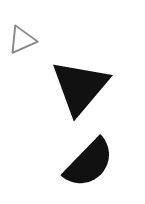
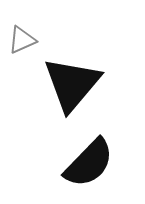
black triangle: moved 8 px left, 3 px up
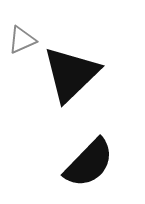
black triangle: moved 1 px left, 10 px up; rotated 6 degrees clockwise
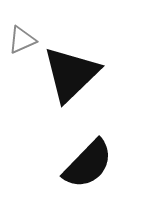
black semicircle: moved 1 px left, 1 px down
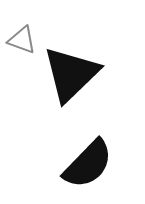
gray triangle: rotated 44 degrees clockwise
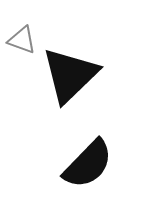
black triangle: moved 1 px left, 1 px down
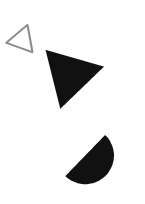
black semicircle: moved 6 px right
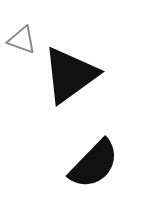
black triangle: rotated 8 degrees clockwise
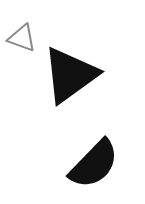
gray triangle: moved 2 px up
